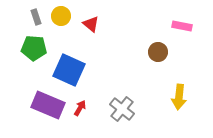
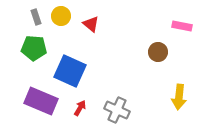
blue square: moved 1 px right, 1 px down
purple rectangle: moved 7 px left, 4 px up
gray cross: moved 5 px left, 1 px down; rotated 15 degrees counterclockwise
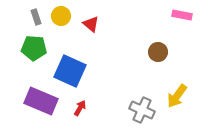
pink rectangle: moved 11 px up
yellow arrow: moved 2 px left, 1 px up; rotated 30 degrees clockwise
gray cross: moved 25 px right
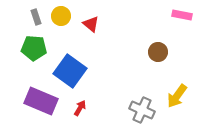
blue square: rotated 12 degrees clockwise
